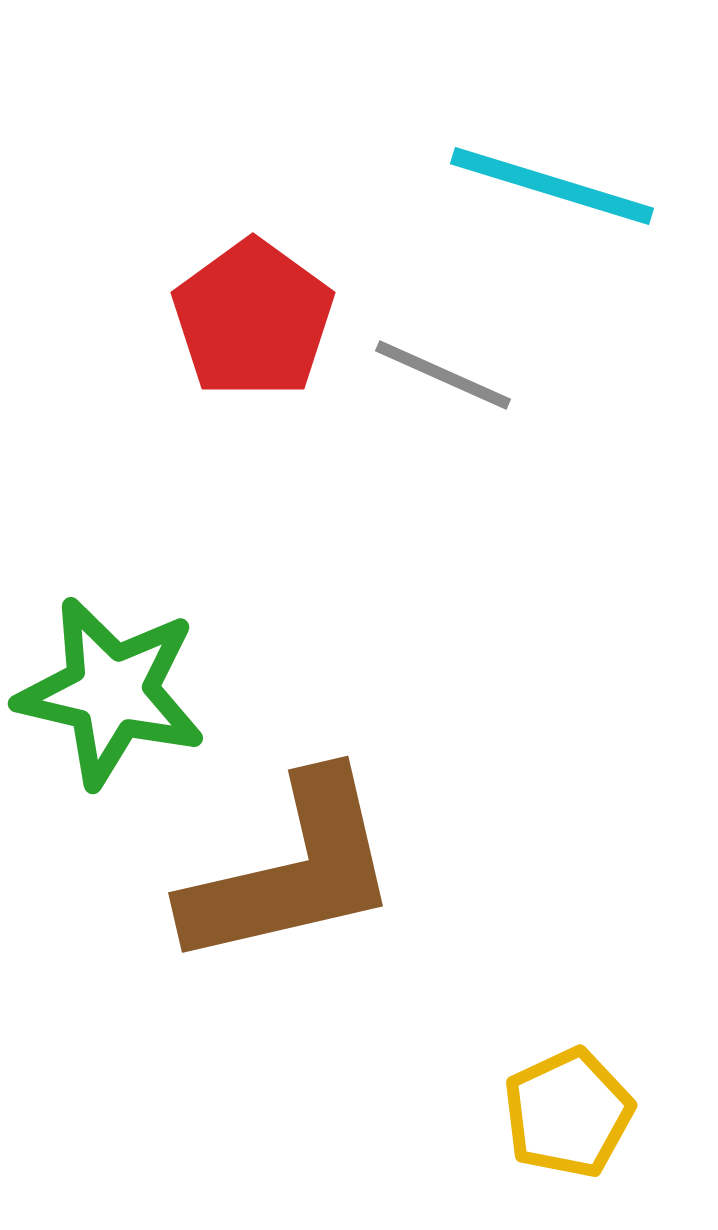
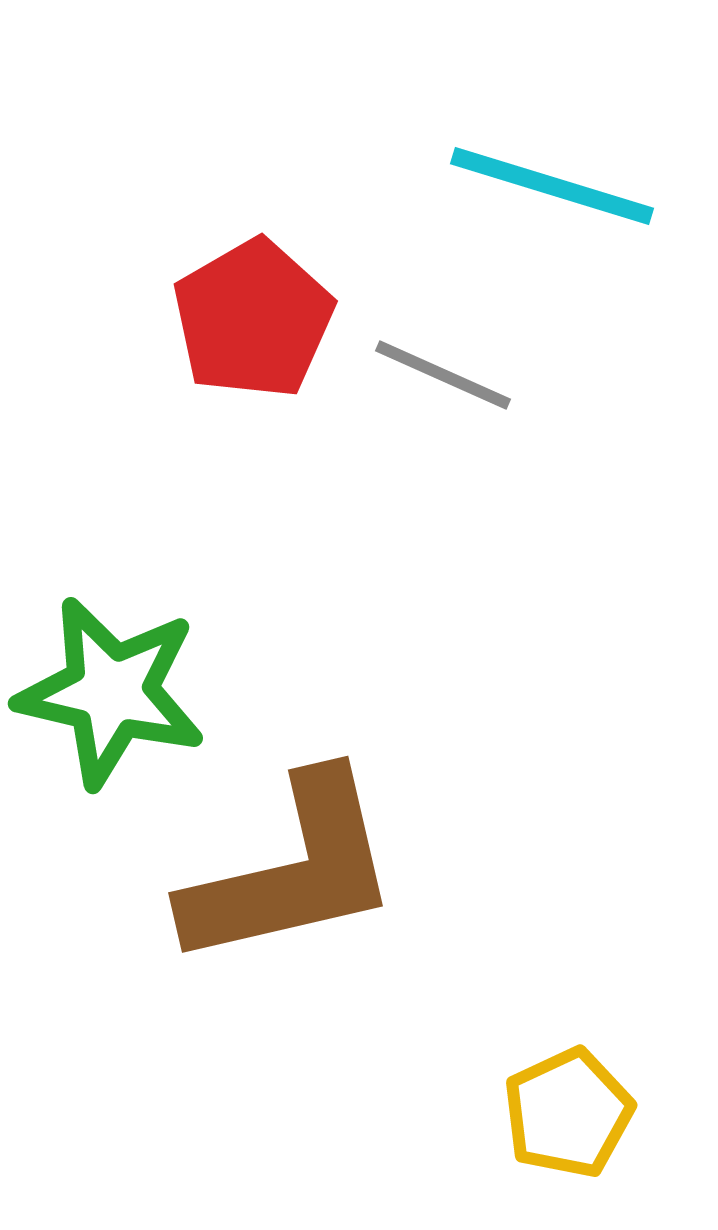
red pentagon: rotated 6 degrees clockwise
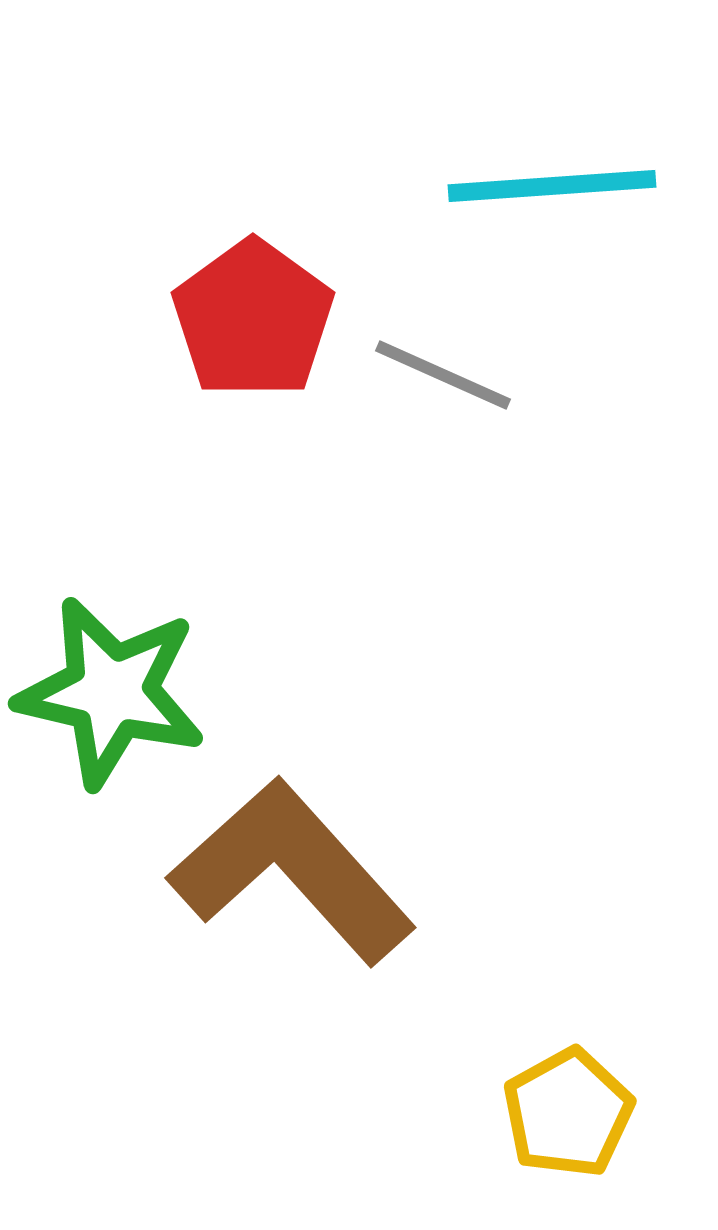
cyan line: rotated 21 degrees counterclockwise
red pentagon: rotated 6 degrees counterclockwise
brown L-shape: rotated 119 degrees counterclockwise
yellow pentagon: rotated 4 degrees counterclockwise
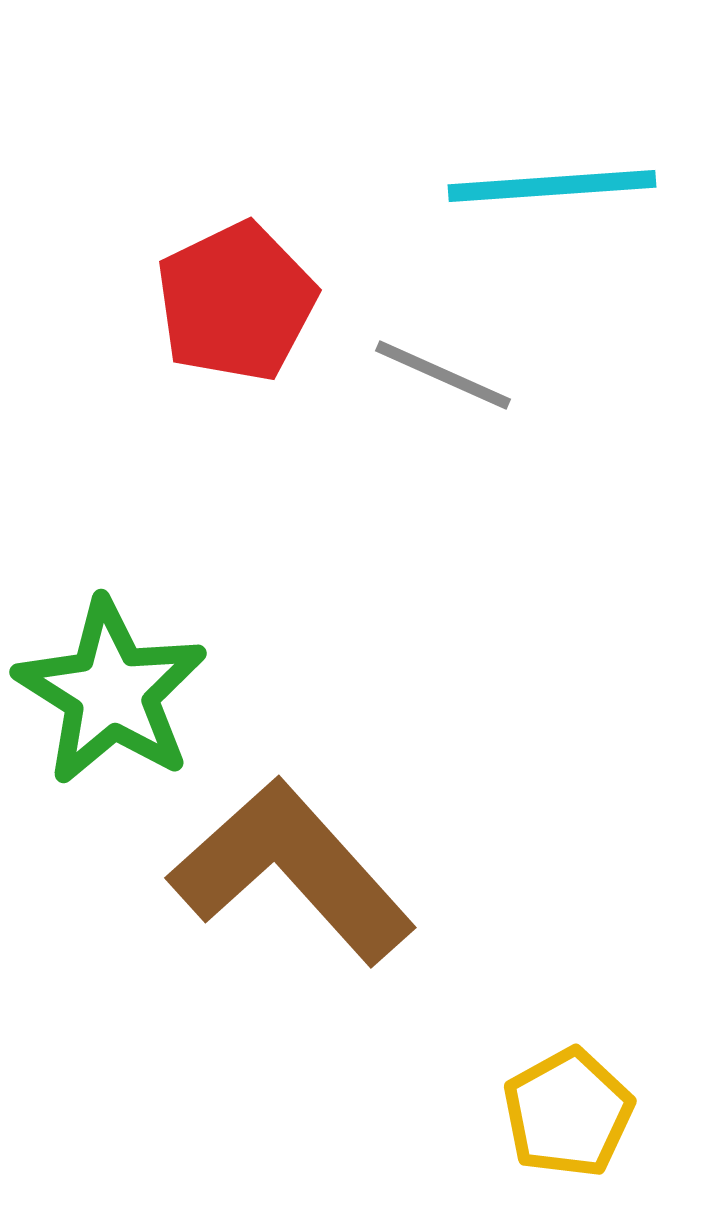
red pentagon: moved 17 px left, 17 px up; rotated 10 degrees clockwise
green star: rotated 19 degrees clockwise
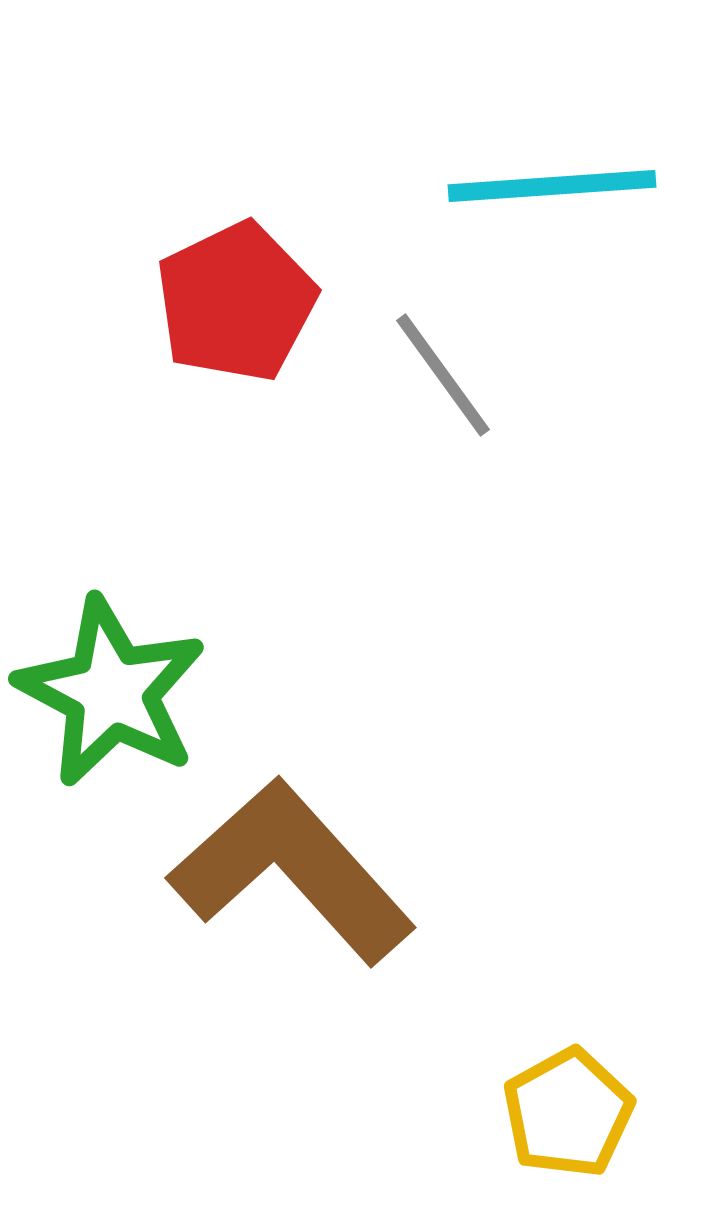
gray line: rotated 30 degrees clockwise
green star: rotated 4 degrees counterclockwise
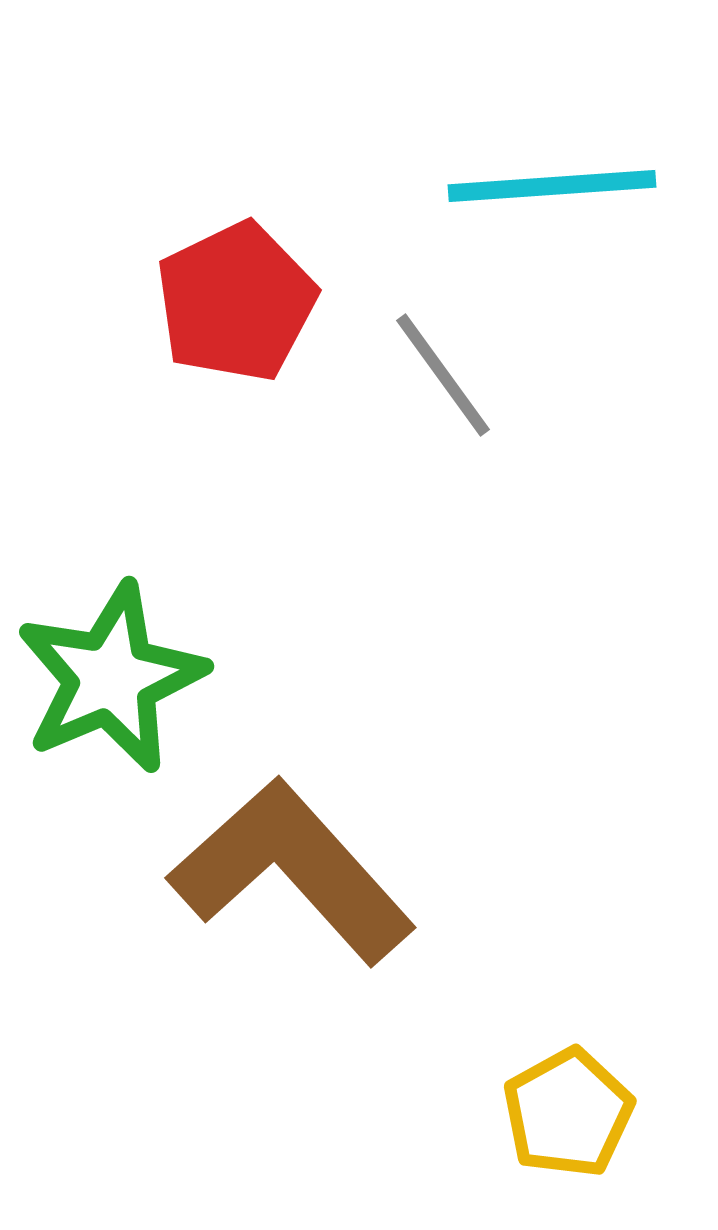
green star: moved 14 px up; rotated 21 degrees clockwise
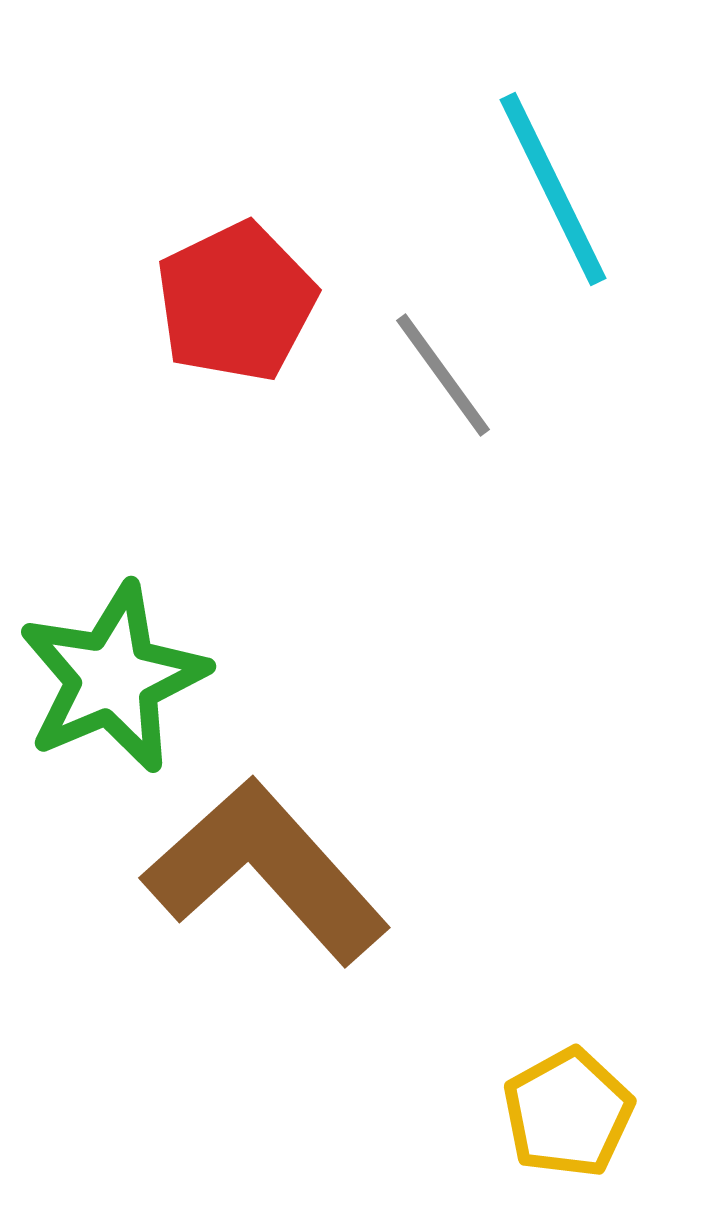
cyan line: moved 1 px right, 3 px down; rotated 68 degrees clockwise
green star: moved 2 px right
brown L-shape: moved 26 px left
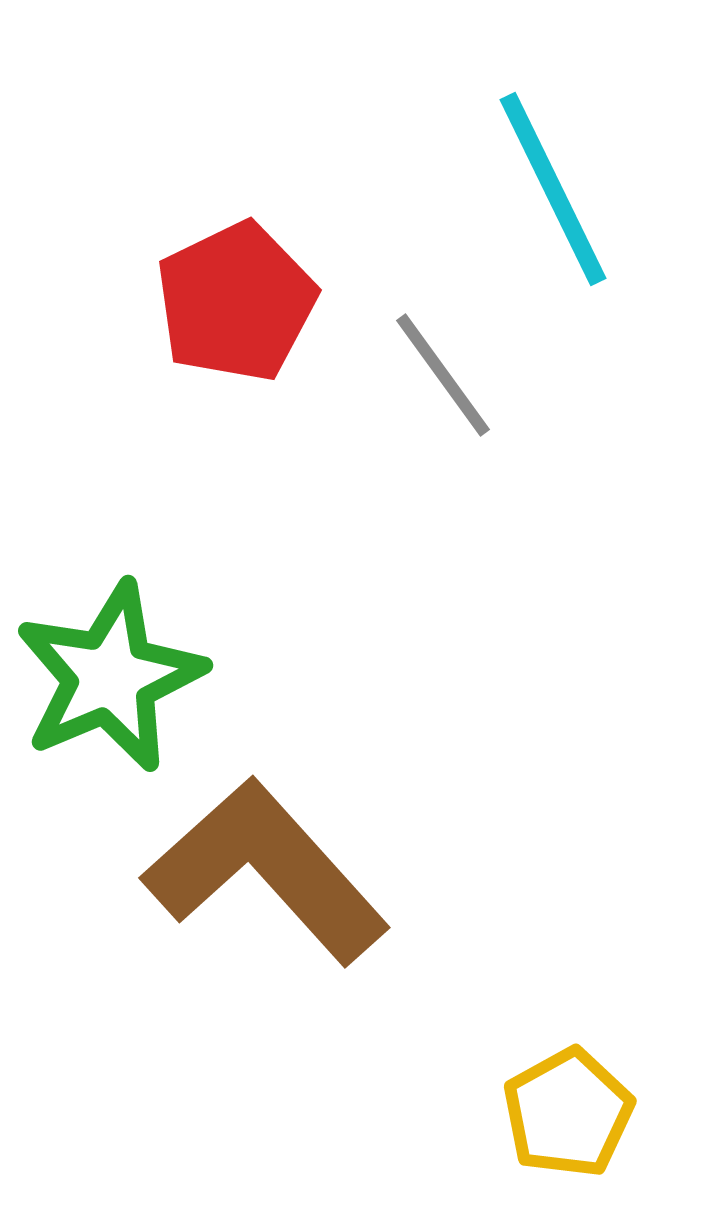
green star: moved 3 px left, 1 px up
